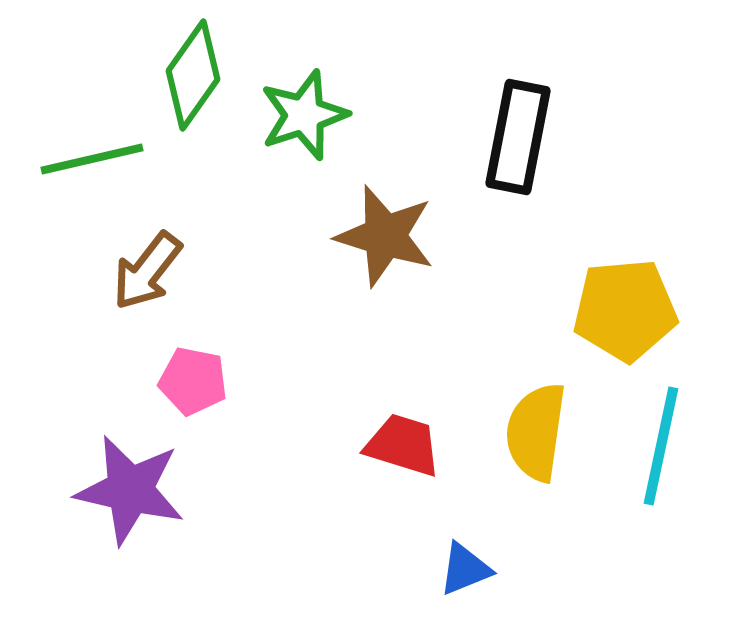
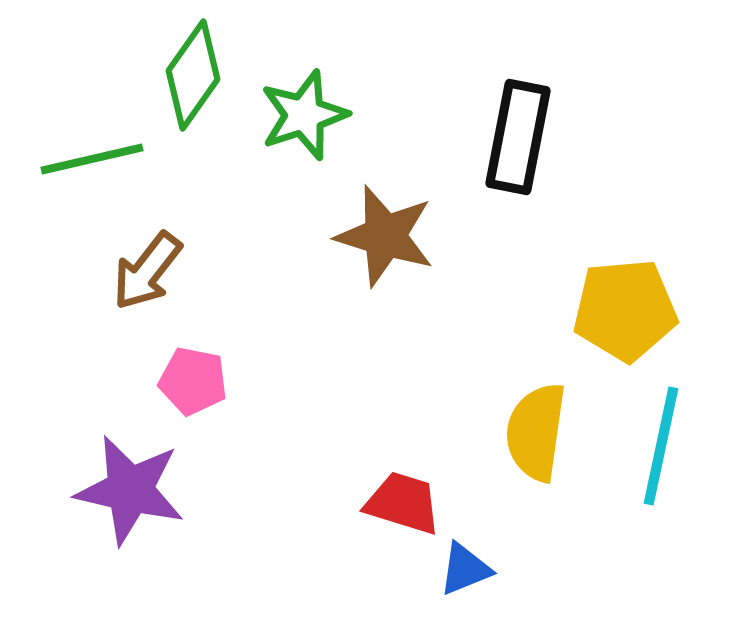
red trapezoid: moved 58 px down
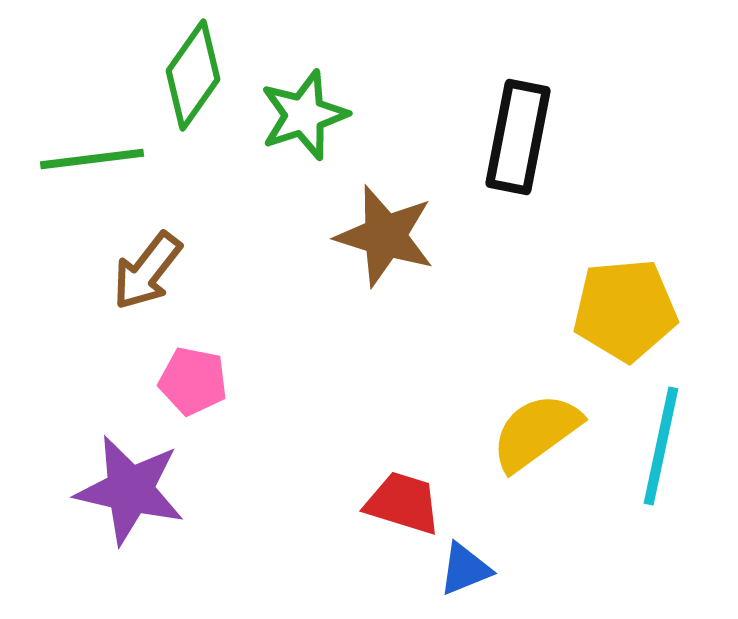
green line: rotated 6 degrees clockwise
yellow semicircle: rotated 46 degrees clockwise
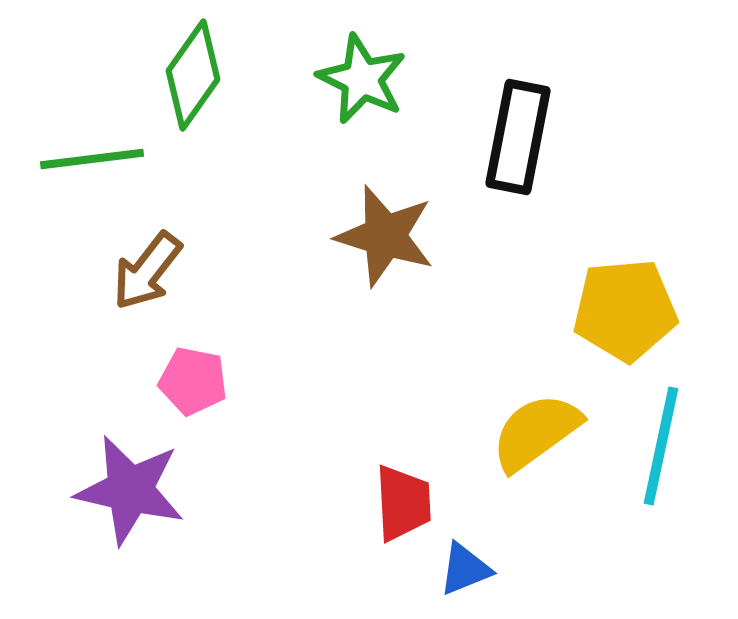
green star: moved 58 px right, 36 px up; rotated 28 degrees counterclockwise
red trapezoid: rotated 70 degrees clockwise
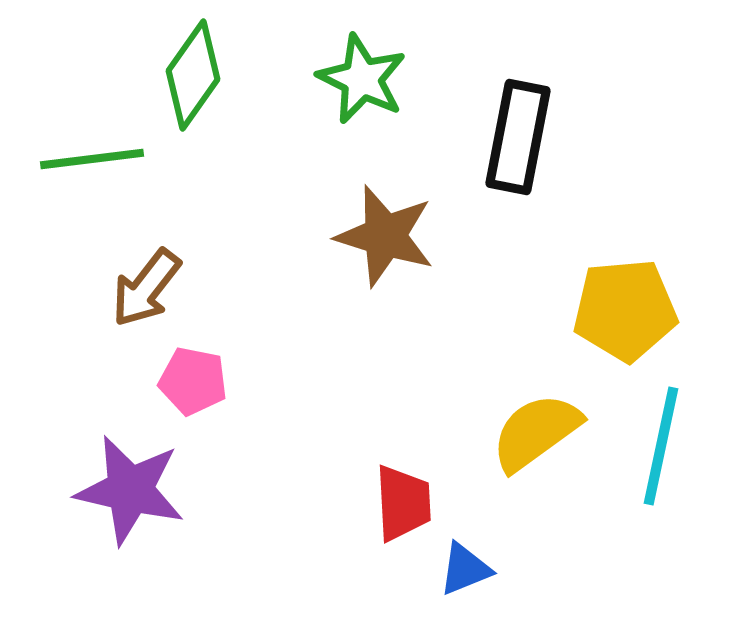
brown arrow: moved 1 px left, 17 px down
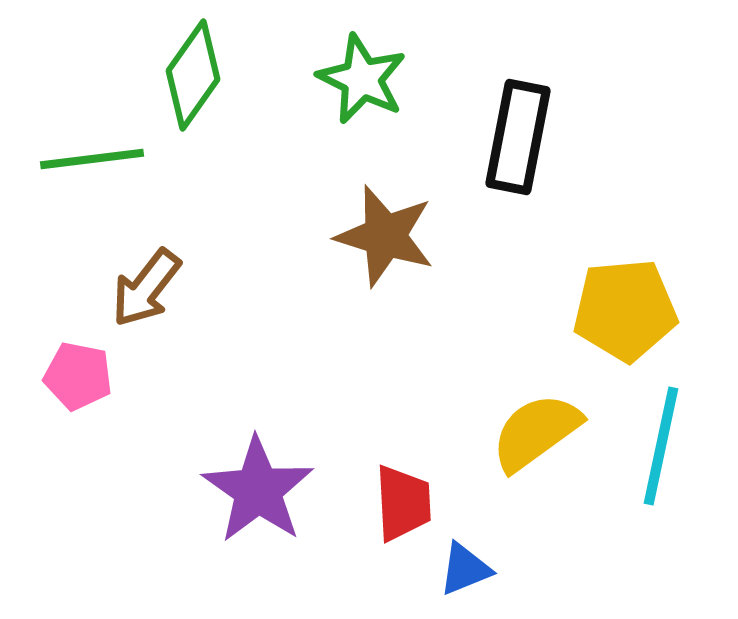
pink pentagon: moved 115 px left, 5 px up
purple star: moved 128 px right; rotated 22 degrees clockwise
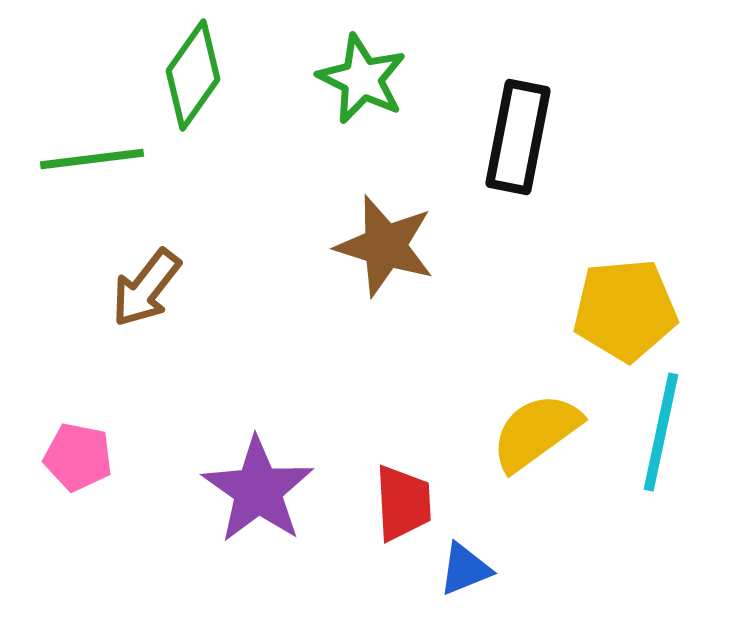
brown star: moved 10 px down
pink pentagon: moved 81 px down
cyan line: moved 14 px up
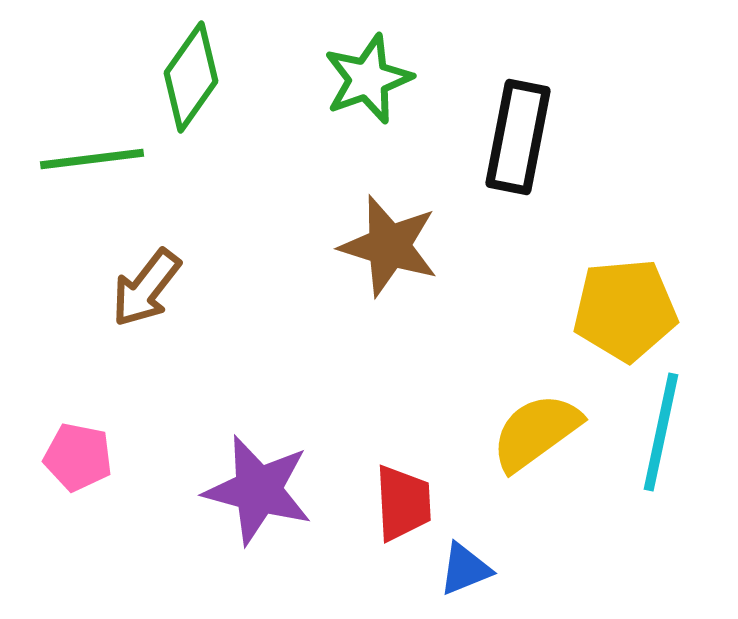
green diamond: moved 2 px left, 2 px down
green star: moved 6 px right; rotated 26 degrees clockwise
brown star: moved 4 px right
purple star: rotated 20 degrees counterclockwise
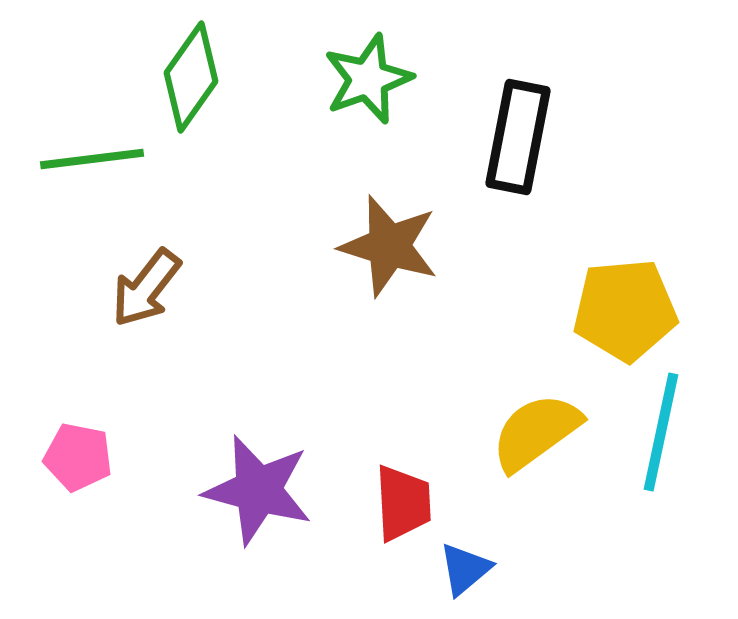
blue triangle: rotated 18 degrees counterclockwise
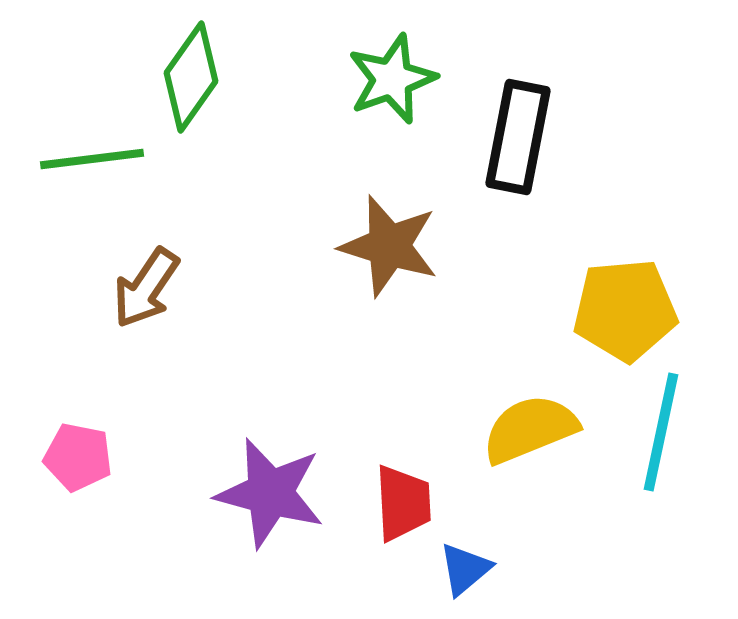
green star: moved 24 px right
brown arrow: rotated 4 degrees counterclockwise
yellow semicircle: moved 6 px left, 3 px up; rotated 14 degrees clockwise
purple star: moved 12 px right, 3 px down
